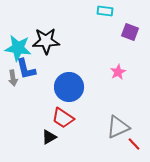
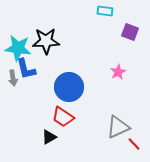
red trapezoid: moved 1 px up
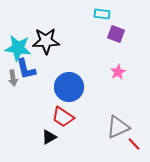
cyan rectangle: moved 3 px left, 3 px down
purple square: moved 14 px left, 2 px down
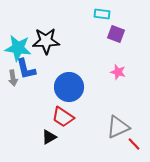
pink star: rotated 28 degrees counterclockwise
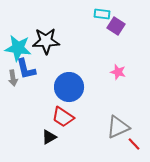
purple square: moved 8 px up; rotated 12 degrees clockwise
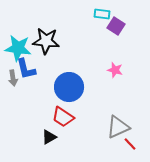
black star: rotated 8 degrees clockwise
pink star: moved 3 px left, 2 px up
red line: moved 4 px left
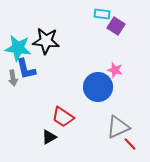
blue circle: moved 29 px right
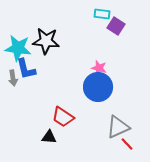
pink star: moved 16 px left, 2 px up
black triangle: rotated 35 degrees clockwise
red line: moved 3 px left
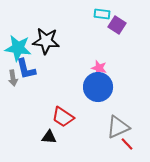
purple square: moved 1 px right, 1 px up
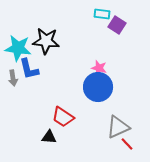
blue L-shape: moved 3 px right
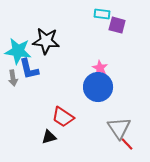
purple square: rotated 18 degrees counterclockwise
cyan star: moved 3 px down
pink star: moved 1 px right; rotated 14 degrees clockwise
gray triangle: moved 1 px right, 1 px down; rotated 40 degrees counterclockwise
black triangle: rotated 21 degrees counterclockwise
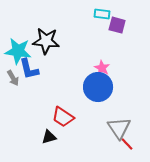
pink star: moved 2 px right
gray arrow: rotated 21 degrees counterclockwise
